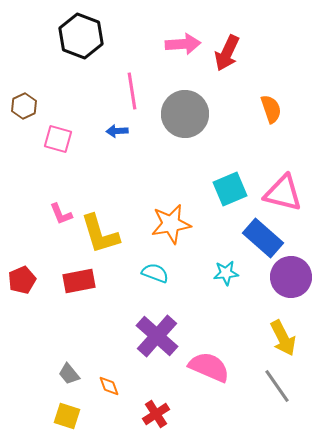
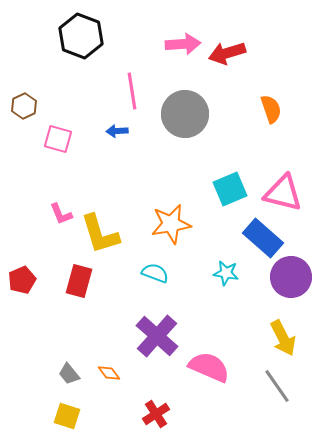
red arrow: rotated 48 degrees clockwise
cyan star: rotated 15 degrees clockwise
red rectangle: rotated 64 degrees counterclockwise
orange diamond: moved 13 px up; rotated 15 degrees counterclockwise
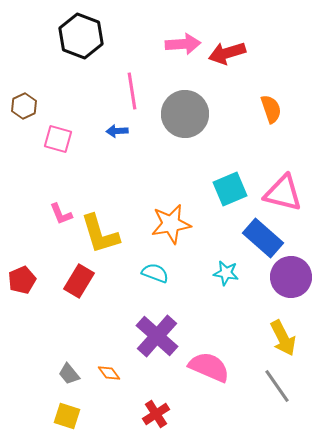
red rectangle: rotated 16 degrees clockwise
